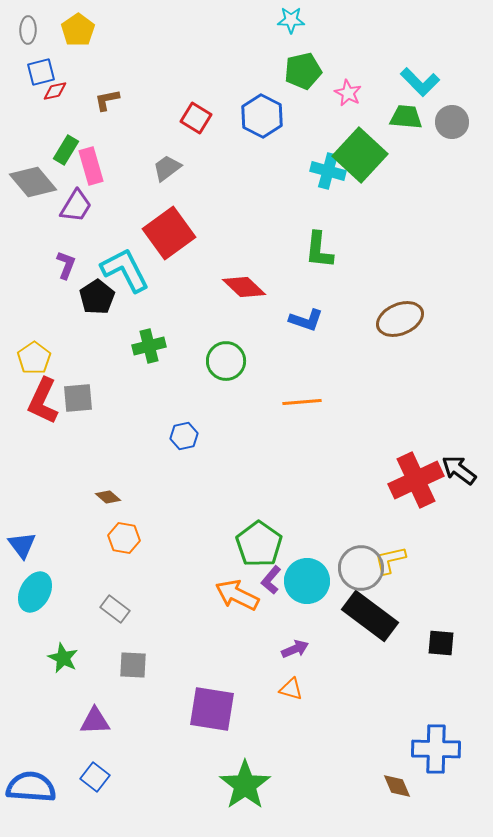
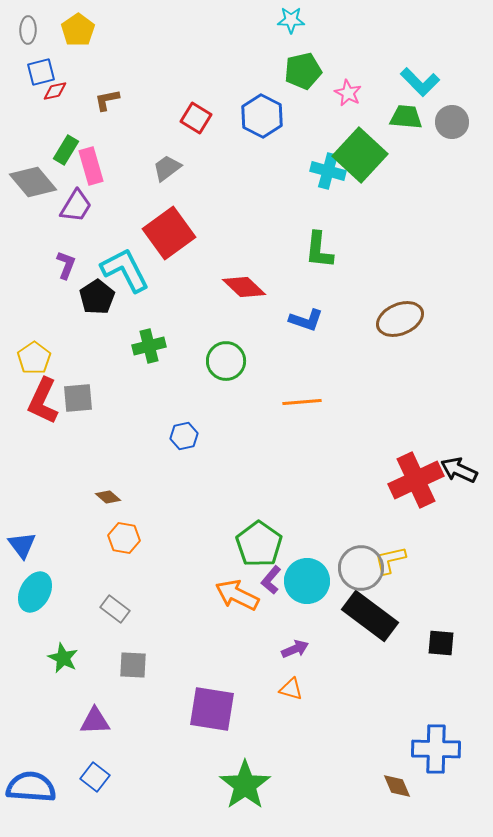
black arrow at (459, 470): rotated 12 degrees counterclockwise
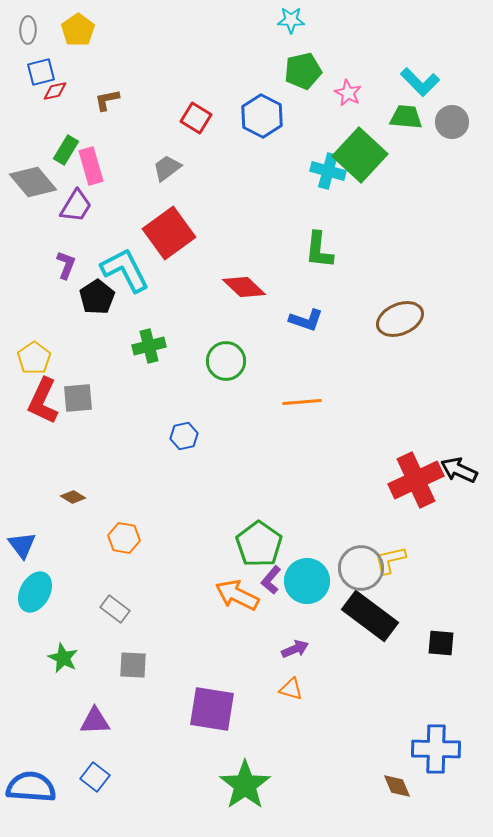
brown diamond at (108, 497): moved 35 px left; rotated 10 degrees counterclockwise
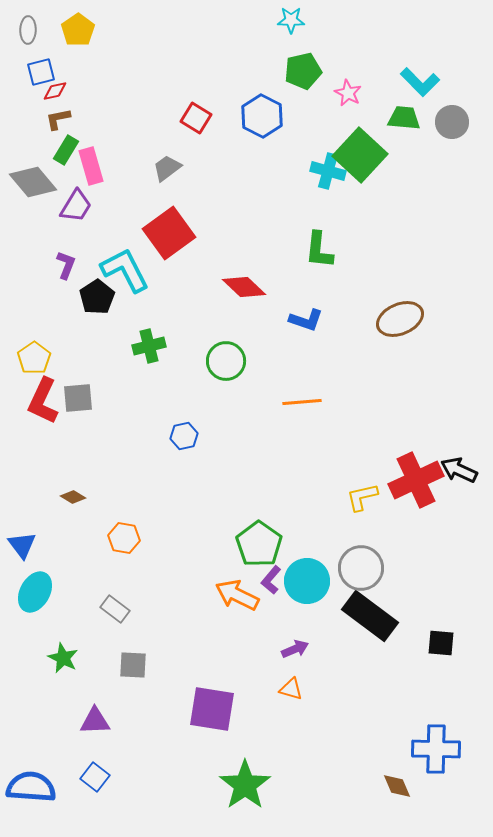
brown L-shape at (107, 100): moved 49 px left, 19 px down
green trapezoid at (406, 117): moved 2 px left, 1 px down
yellow L-shape at (390, 560): moved 28 px left, 63 px up
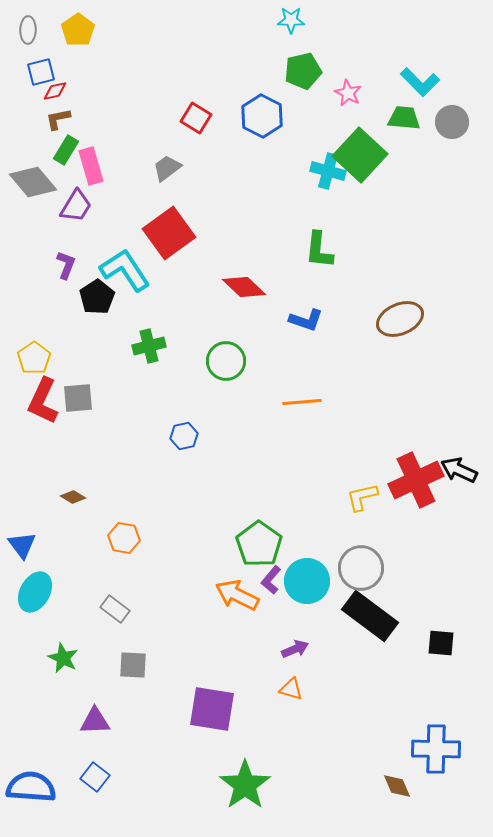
cyan L-shape at (125, 270): rotated 6 degrees counterclockwise
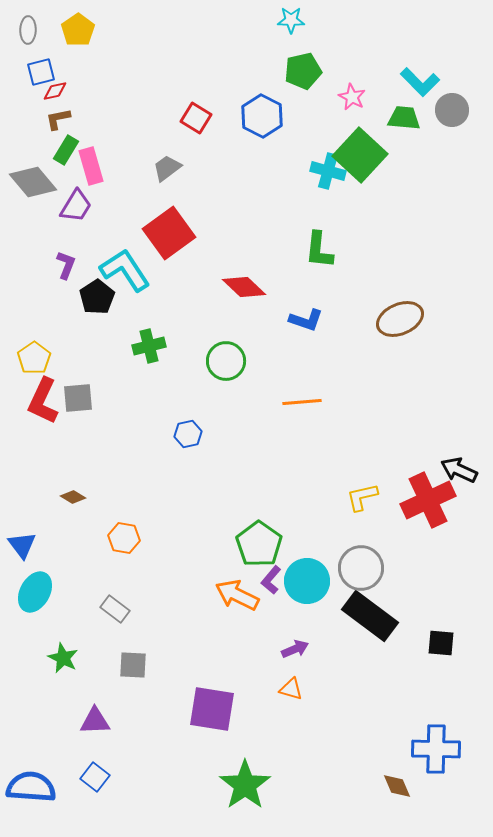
pink star at (348, 93): moved 4 px right, 4 px down
gray circle at (452, 122): moved 12 px up
blue hexagon at (184, 436): moved 4 px right, 2 px up
red cross at (416, 480): moved 12 px right, 20 px down
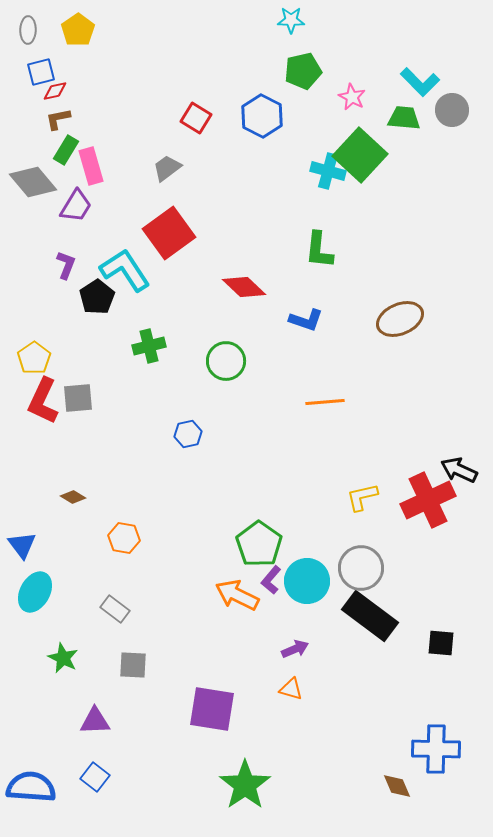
orange line at (302, 402): moved 23 px right
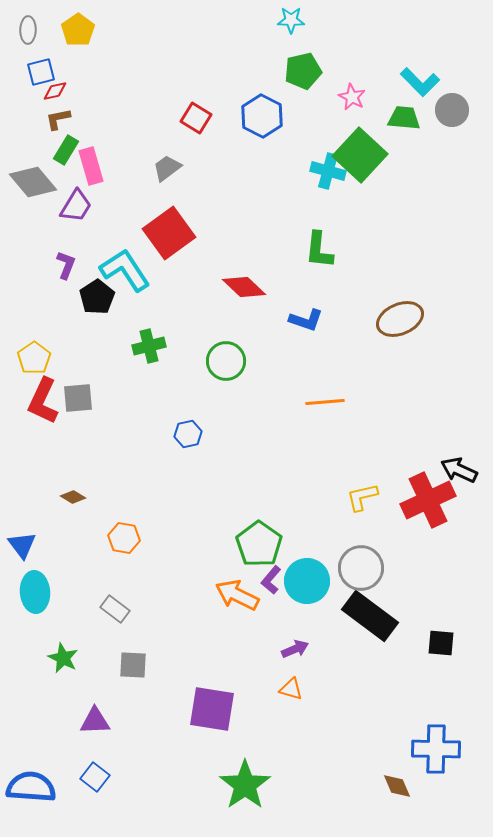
cyan ellipse at (35, 592): rotated 33 degrees counterclockwise
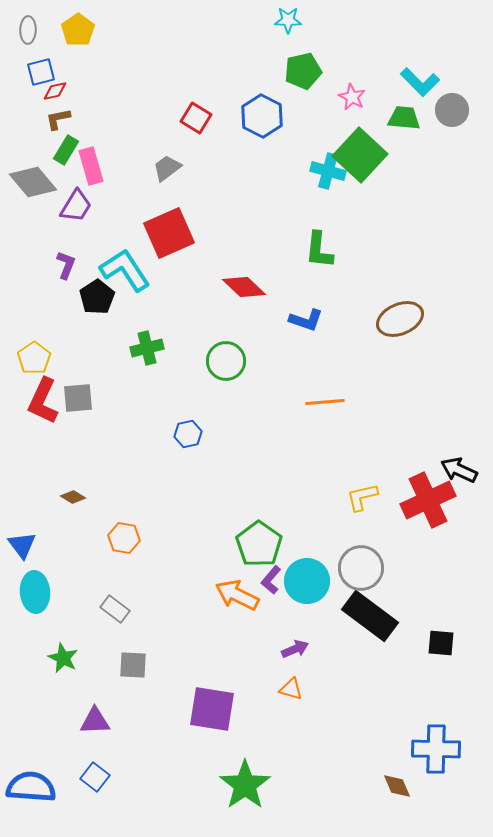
cyan star at (291, 20): moved 3 px left
red square at (169, 233): rotated 12 degrees clockwise
green cross at (149, 346): moved 2 px left, 2 px down
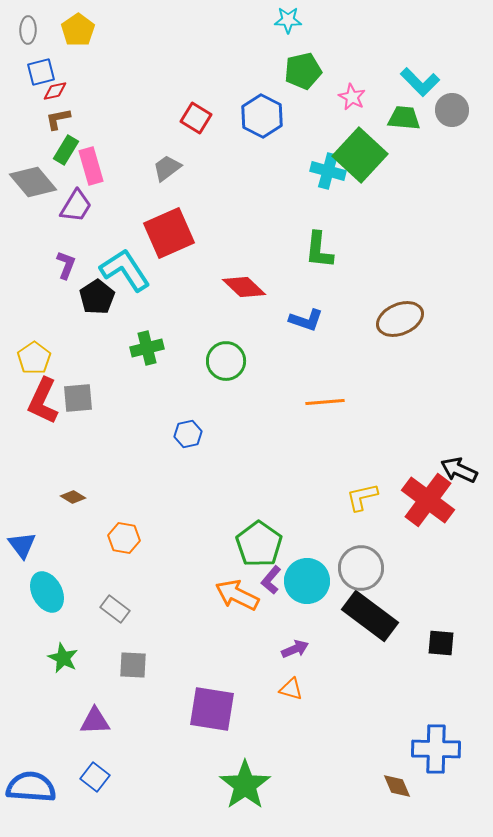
red cross at (428, 500): rotated 28 degrees counterclockwise
cyan ellipse at (35, 592): moved 12 px right; rotated 24 degrees counterclockwise
